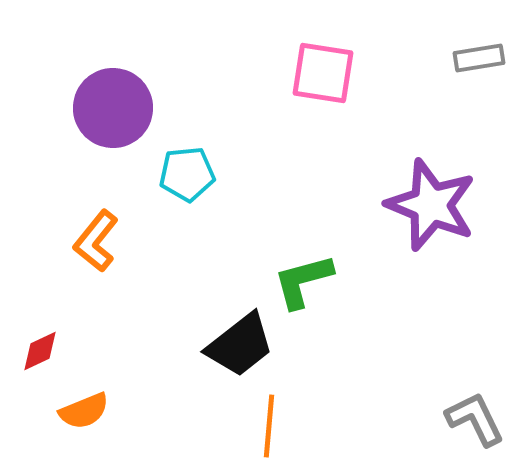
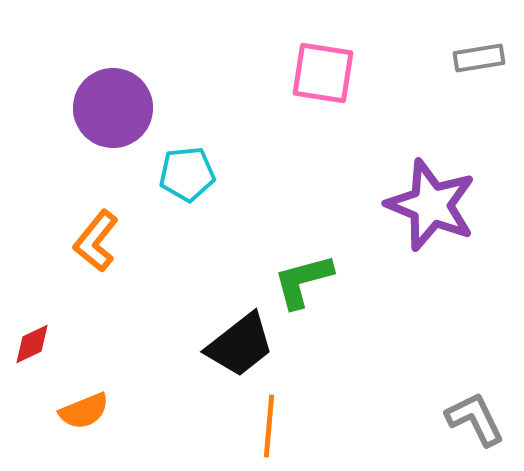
red diamond: moved 8 px left, 7 px up
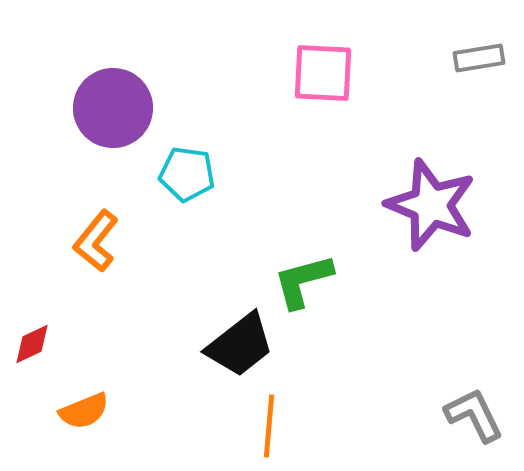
pink square: rotated 6 degrees counterclockwise
cyan pentagon: rotated 14 degrees clockwise
gray L-shape: moved 1 px left, 4 px up
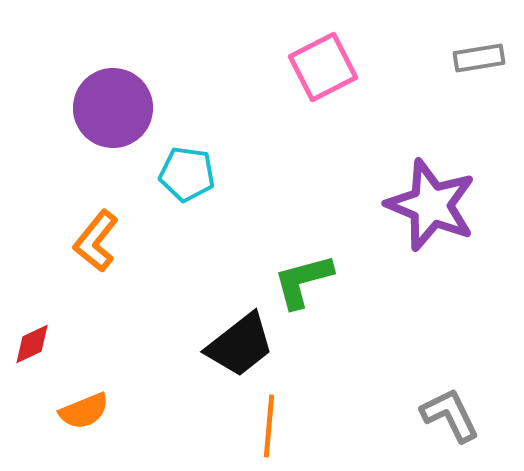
pink square: moved 6 px up; rotated 30 degrees counterclockwise
gray L-shape: moved 24 px left
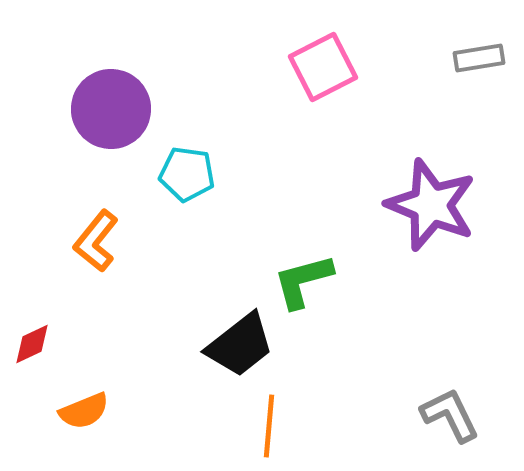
purple circle: moved 2 px left, 1 px down
